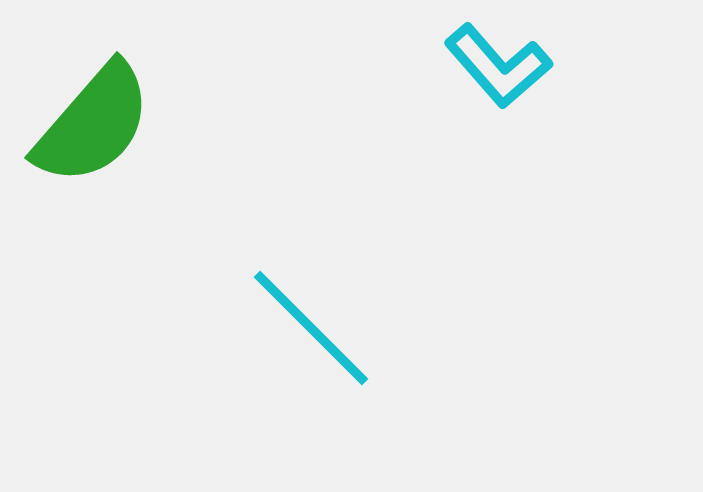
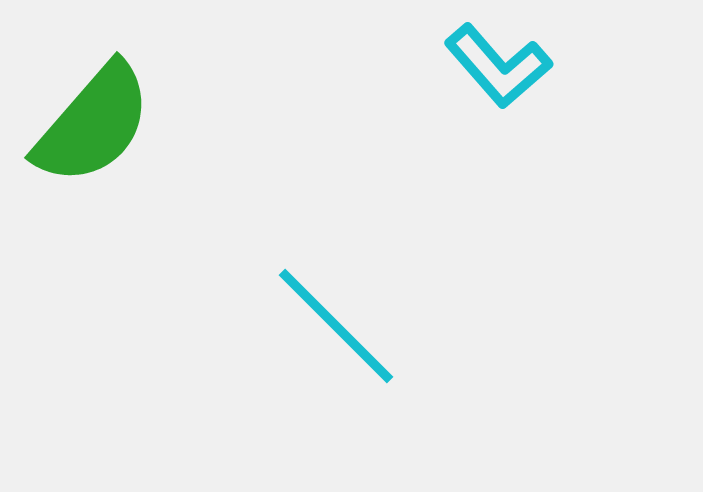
cyan line: moved 25 px right, 2 px up
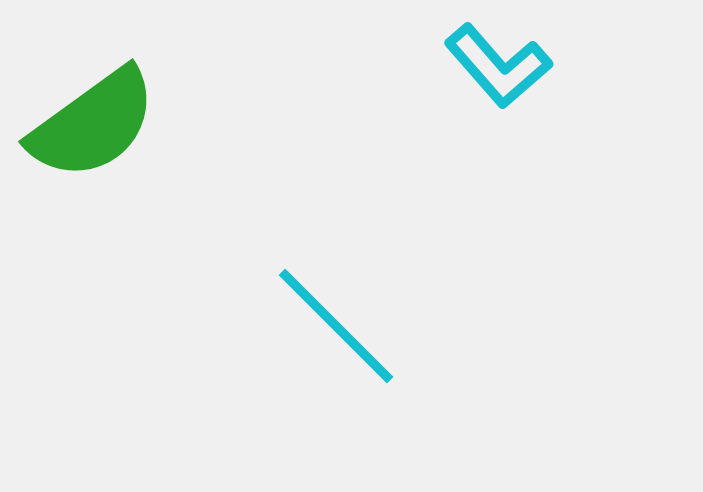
green semicircle: rotated 13 degrees clockwise
